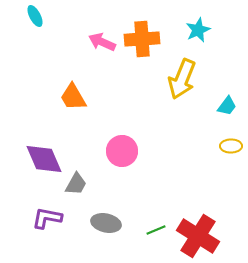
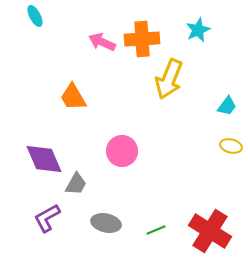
yellow arrow: moved 13 px left
yellow ellipse: rotated 15 degrees clockwise
purple L-shape: rotated 40 degrees counterclockwise
red cross: moved 12 px right, 5 px up
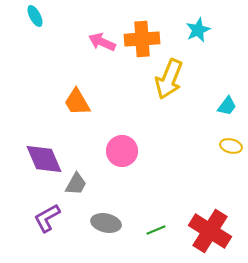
orange trapezoid: moved 4 px right, 5 px down
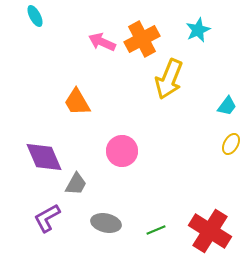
orange cross: rotated 24 degrees counterclockwise
yellow ellipse: moved 2 px up; rotated 75 degrees counterclockwise
purple diamond: moved 2 px up
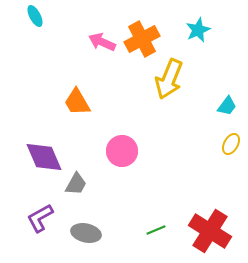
purple L-shape: moved 7 px left
gray ellipse: moved 20 px left, 10 px down
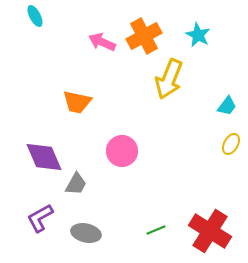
cyan star: moved 5 px down; rotated 20 degrees counterclockwise
orange cross: moved 2 px right, 3 px up
orange trapezoid: rotated 48 degrees counterclockwise
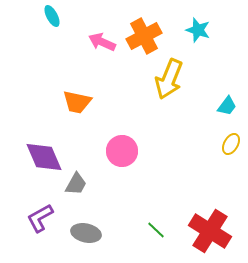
cyan ellipse: moved 17 px right
cyan star: moved 5 px up; rotated 10 degrees counterclockwise
green line: rotated 66 degrees clockwise
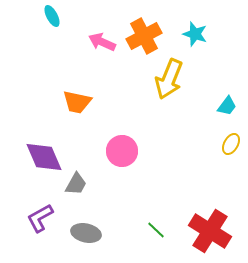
cyan star: moved 3 px left, 4 px down
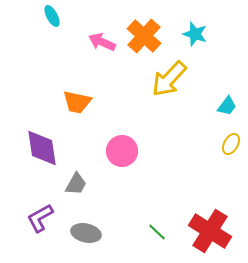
orange cross: rotated 20 degrees counterclockwise
yellow arrow: rotated 21 degrees clockwise
purple diamond: moved 2 px left, 9 px up; rotated 15 degrees clockwise
green line: moved 1 px right, 2 px down
